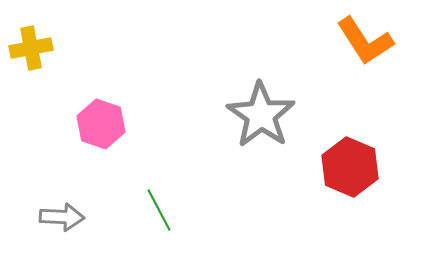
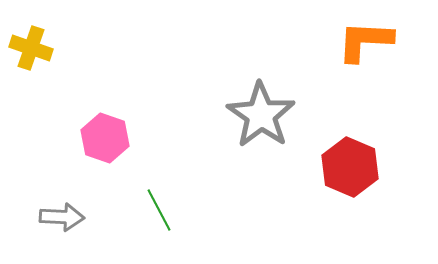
orange L-shape: rotated 126 degrees clockwise
yellow cross: rotated 30 degrees clockwise
pink hexagon: moved 4 px right, 14 px down
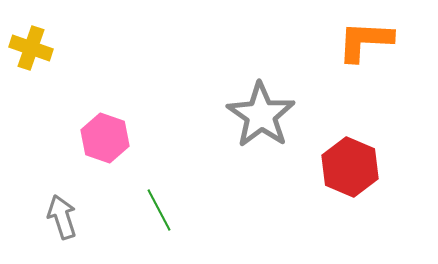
gray arrow: rotated 111 degrees counterclockwise
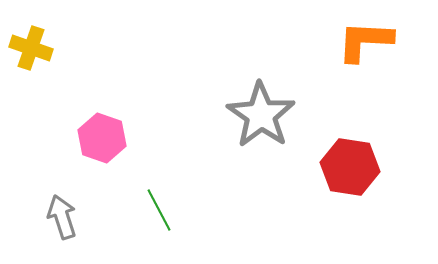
pink hexagon: moved 3 px left
red hexagon: rotated 14 degrees counterclockwise
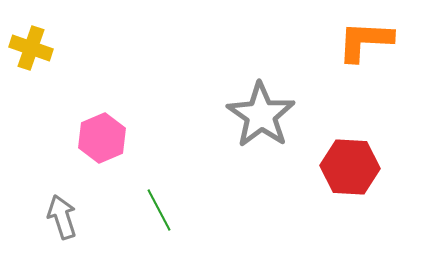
pink hexagon: rotated 18 degrees clockwise
red hexagon: rotated 6 degrees counterclockwise
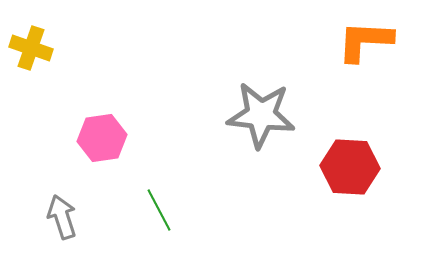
gray star: rotated 28 degrees counterclockwise
pink hexagon: rotated 15 degrees clockwise
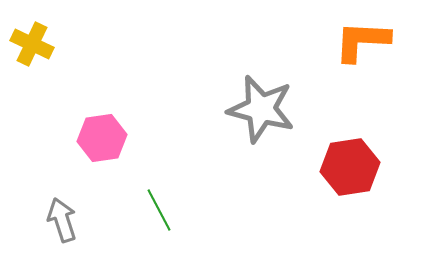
orange L-shape: moved 3 px left
yellow cross: moved 1 px right, 4 px up; rotated 6 degrees clockwise
gray star: moved 6 px up; rotated 8 degrees clockwise
red hexagon: rotated 12 degrees counterclockwise
gray arrow: moved 3 px down
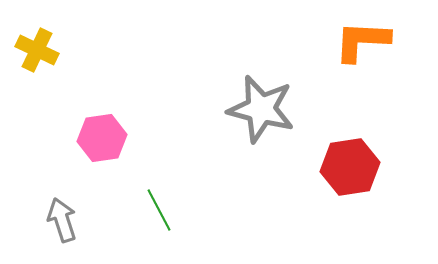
yellow cross: moved 5 px right, 6 px down
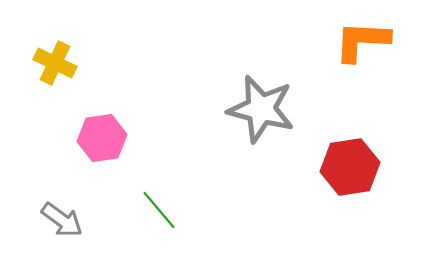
yellow cross: moved 18 px right, 13 px down
green line: rotated 12 degrees counterclockwise
gray arrow: rotated 144 degrees clockwise
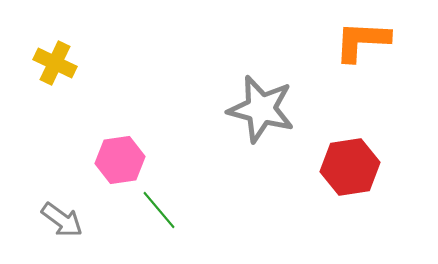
pink hexagon: moved 18 px right, 22 px down
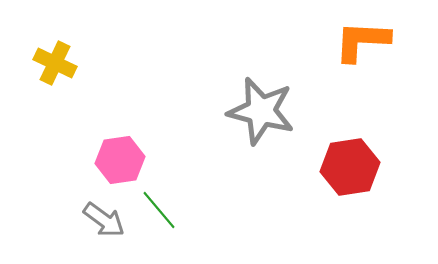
gray star: moved 2 px down
gray arrow: moved 42 px right
